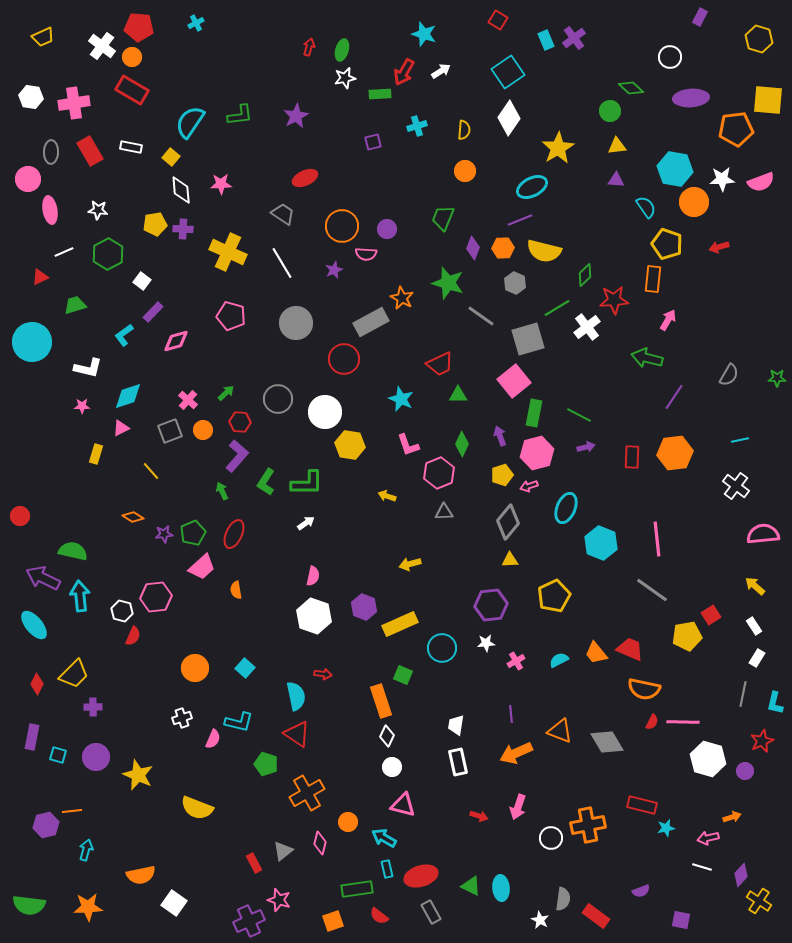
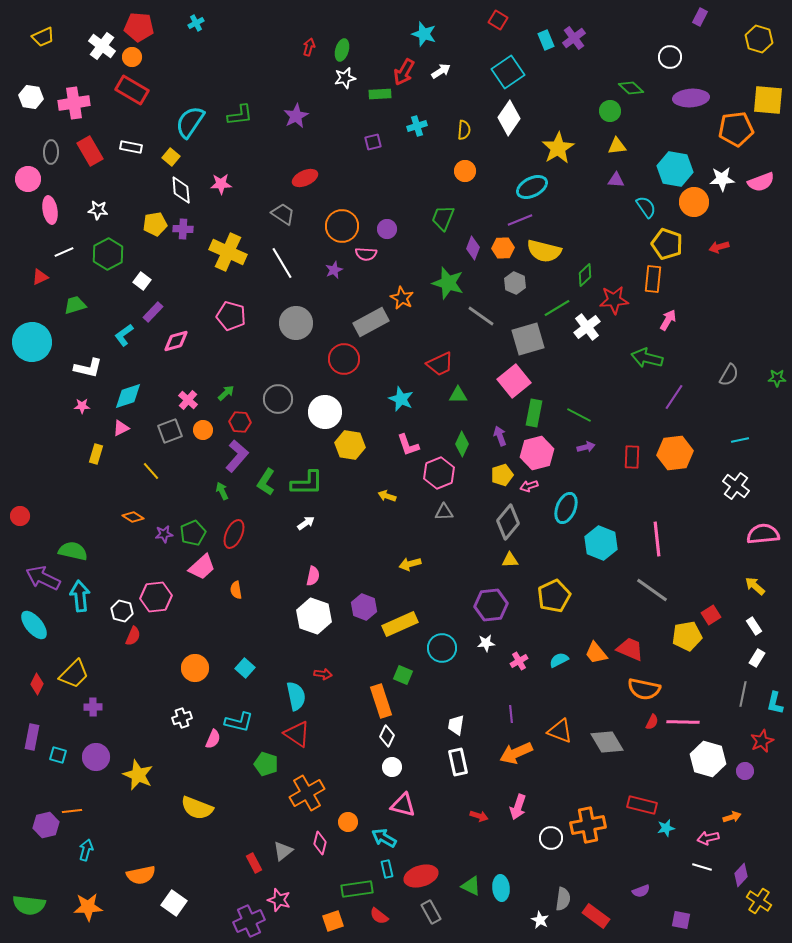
pink cross at (516, 661): moved 3 px right
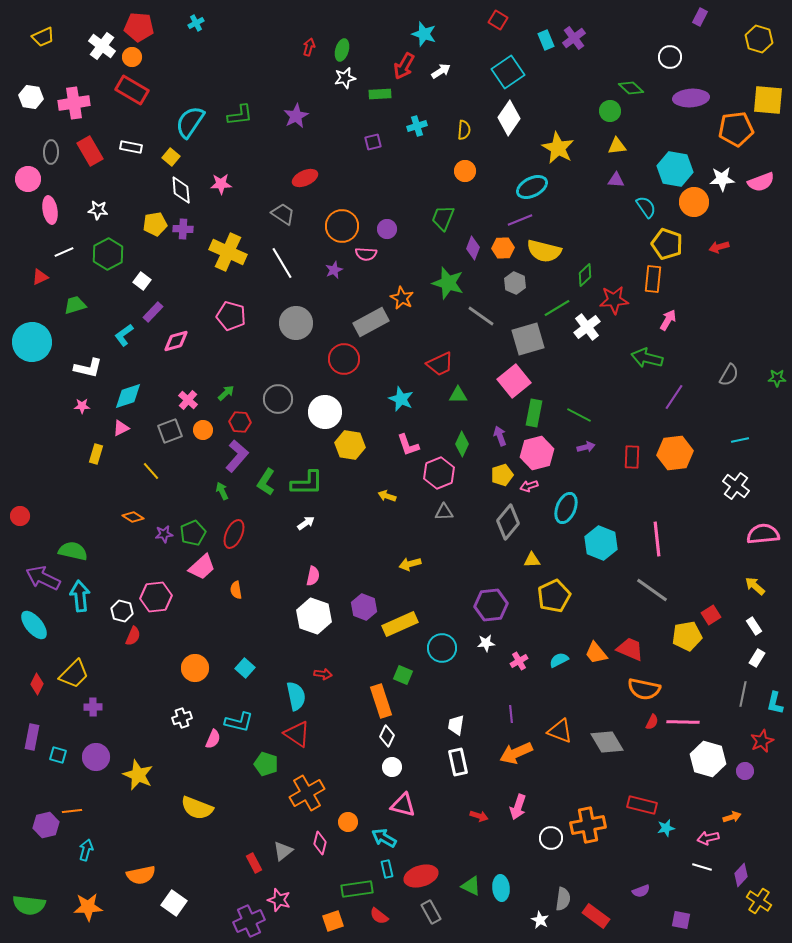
red arrow at (404, 72): moved 6 px up
yellow star at (558, 148): rotated 12 degrees counterclockwise
yellow triangle at (510, 560): moved 22 px right
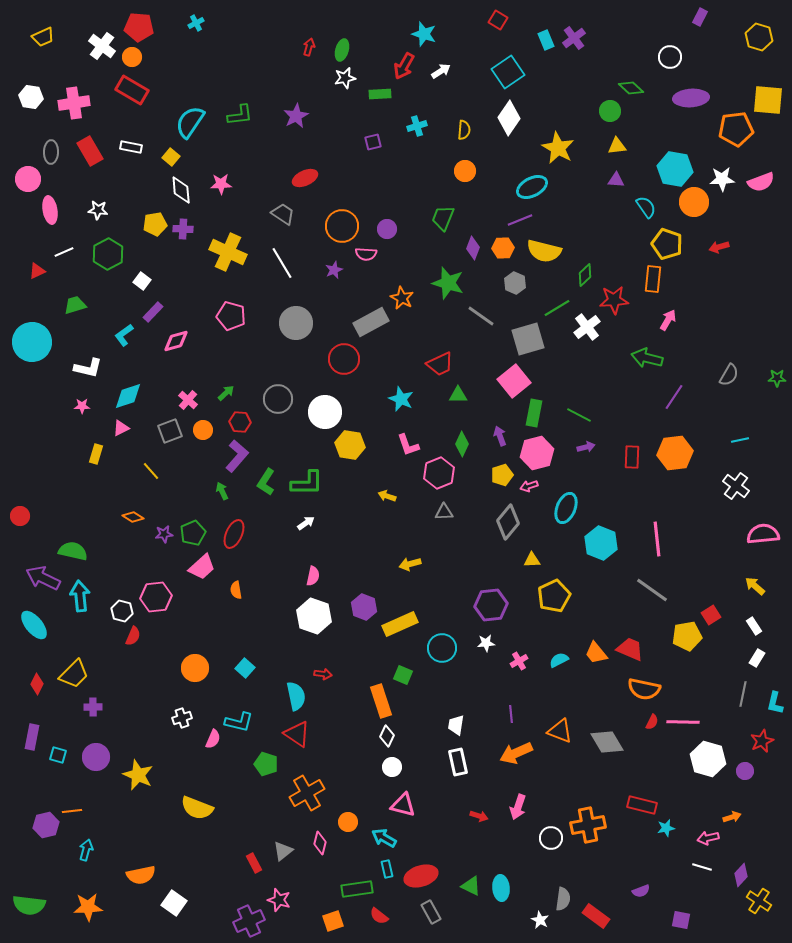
yellow hexagon at (759, 39): moved 2 px up
red triangle at (40, 277): moved 3 px left, 6 px up
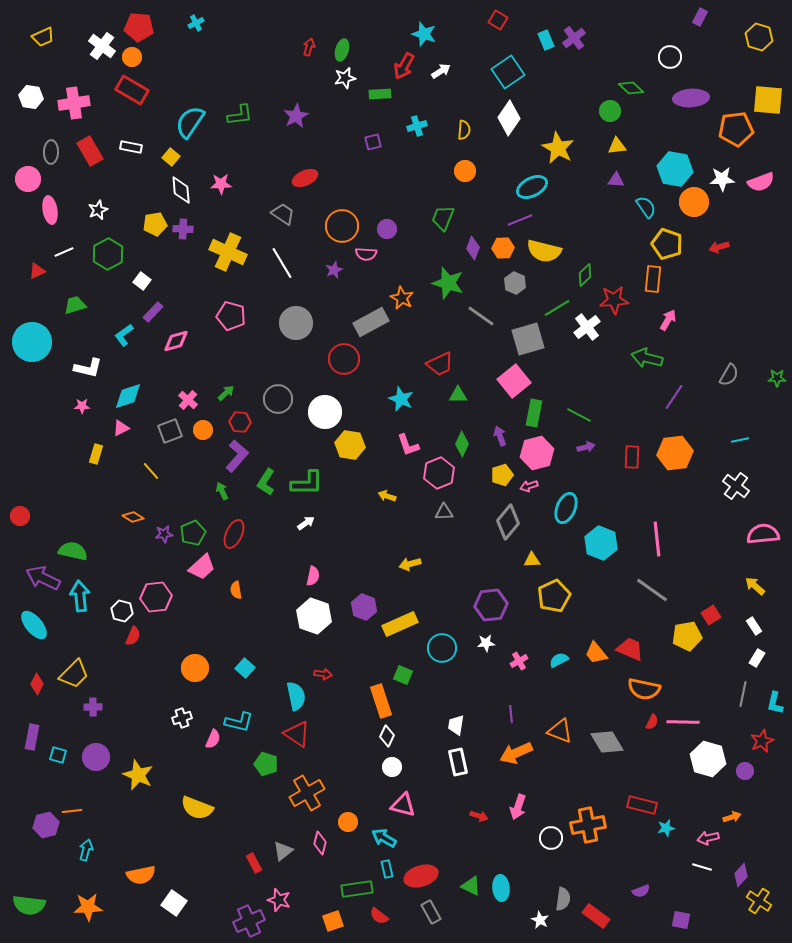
white star at (98, 210): rotated 30 degrees counterclockwise
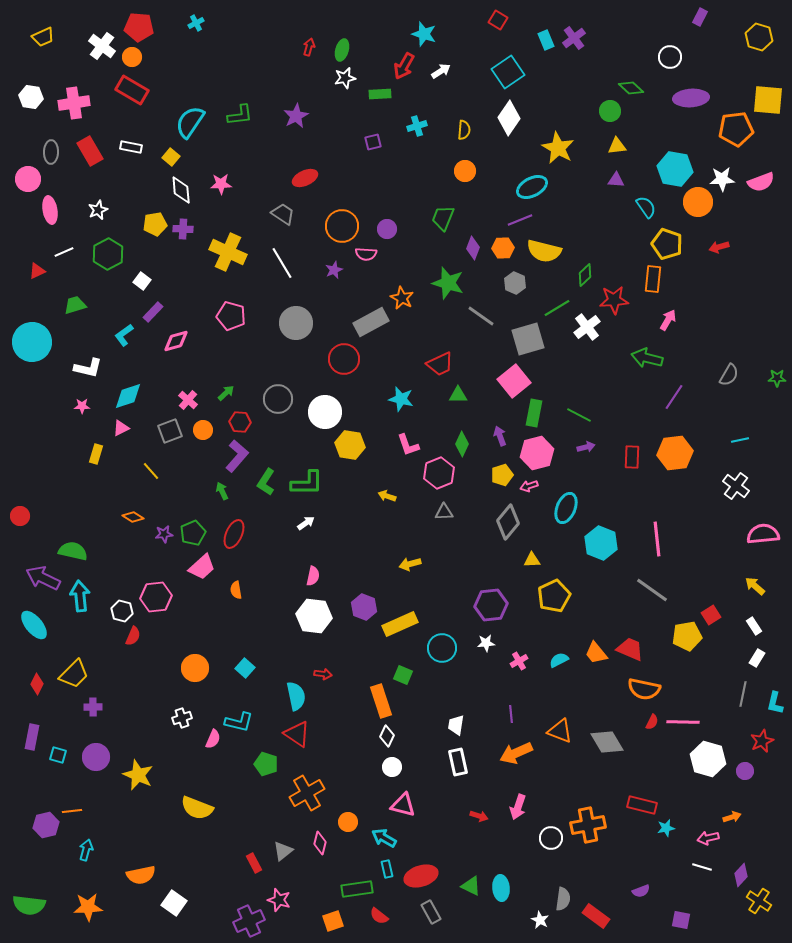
orange circle at (694, 202): moved 4 px right
cyan star at (401, 399): rotated 10 degrees counterclockwise
white hexagon at (314, 616): rotated 12 degrees counterclockwise
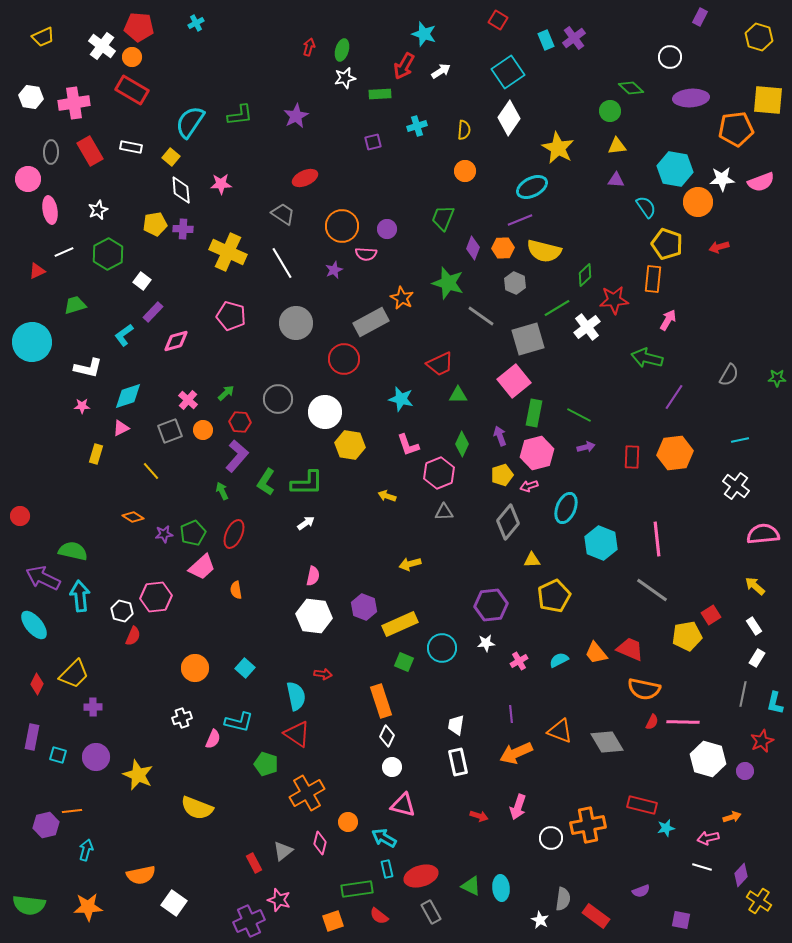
green square at (403, 675): moved 1 px right, 13 px up
